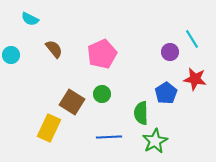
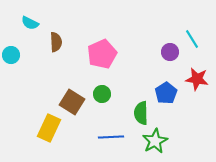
cyan semicircle: moved 4 px down
brown semicircle: moved 2 px right, 7 px up; rotated 36 degrees clockwise
red star: moved 2 px right
blue line: moved 2 px right
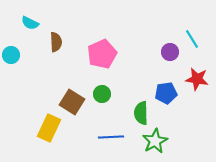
blue pentagon: rotated 25 degrees clockwise
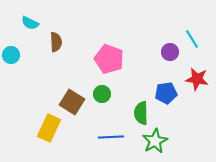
pink pentagon: moved 7 px right, 5 px down; rotated 28 degrees counterclockwise
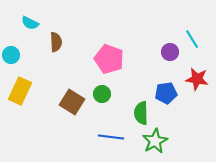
yellow rectangle: moved 29 px left, 37 px up
blue line: rotated 10 degrees clockwise
